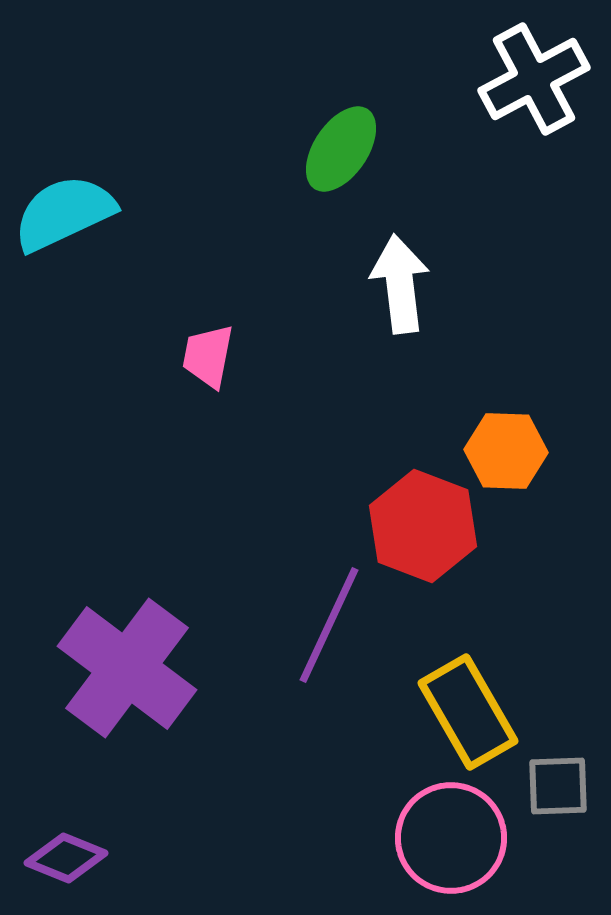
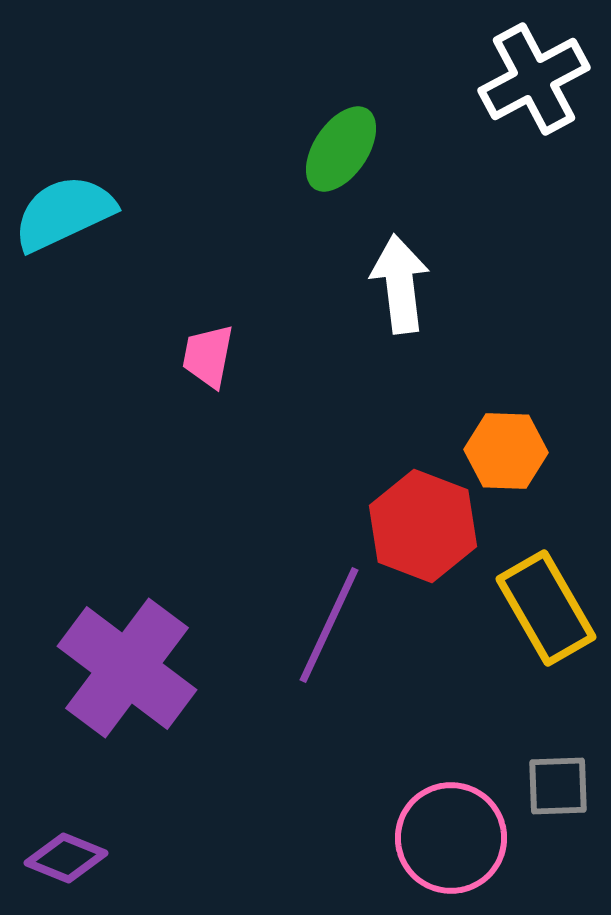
yellow rectangle: moved 78 px right, 104 px up
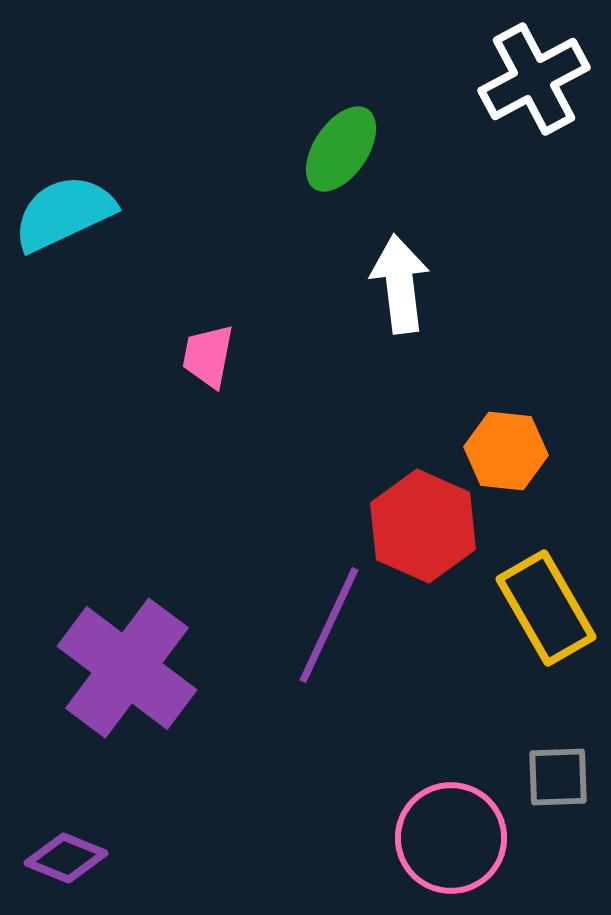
orange hexagon: rotated 4 degrees clockwise
red hexagon: rotated 3 degrees clockwise
gray square: moved 9 px up
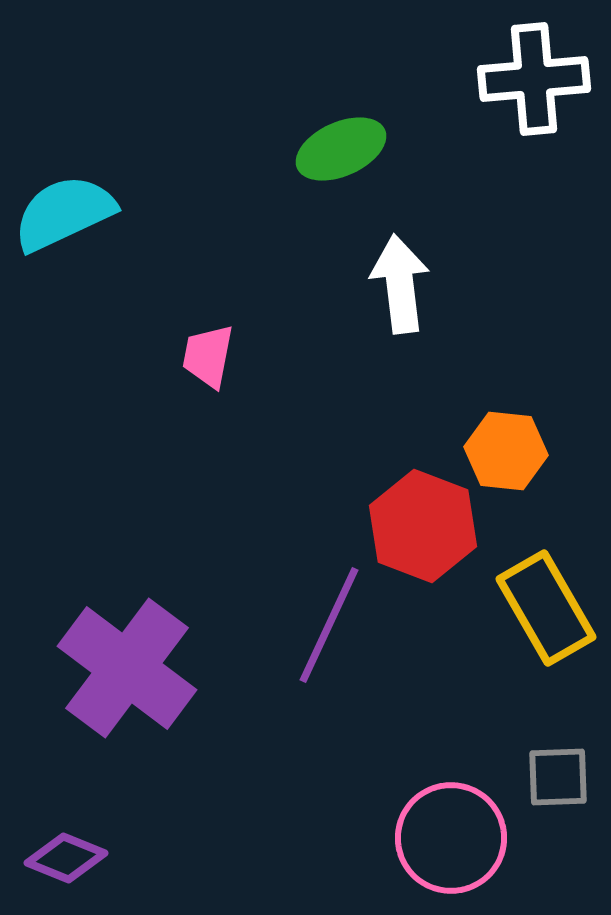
white cross: rotated 23 degrees clockwise
green ellipse: rotated 32 degrees clockwise
red hexagon: rotated 3 degrees counterclockwise
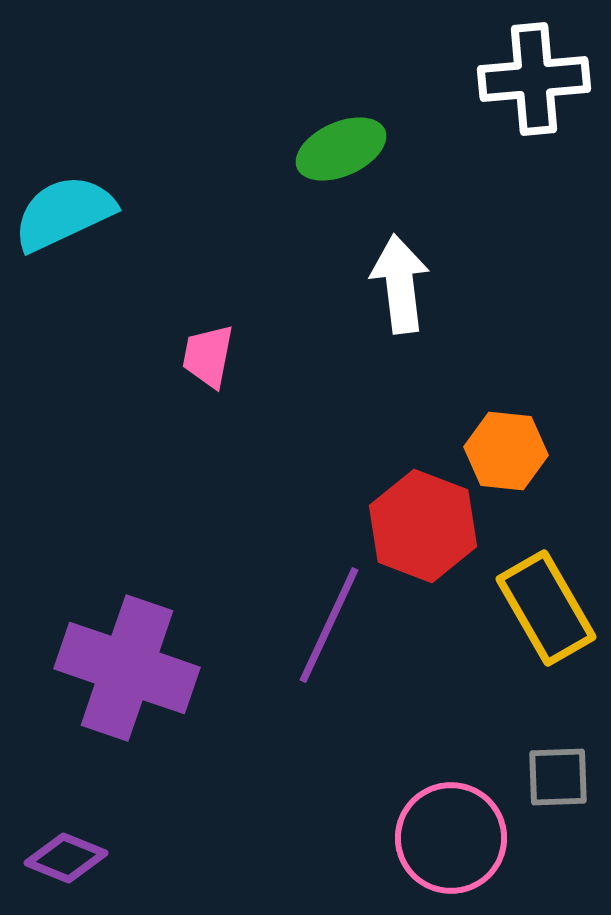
purple cross: rotated 18 degrees counterclockwise
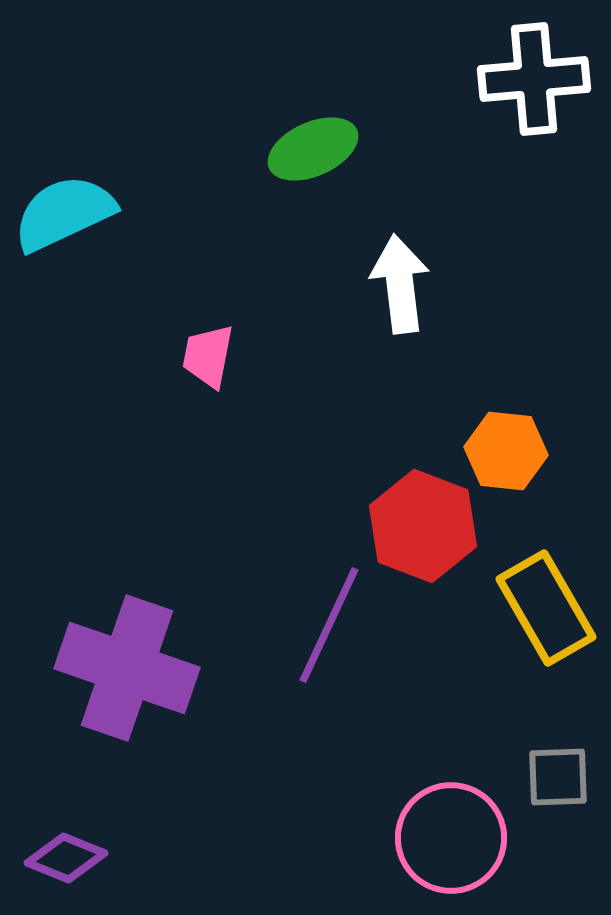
green ellipse: moved 28 px left
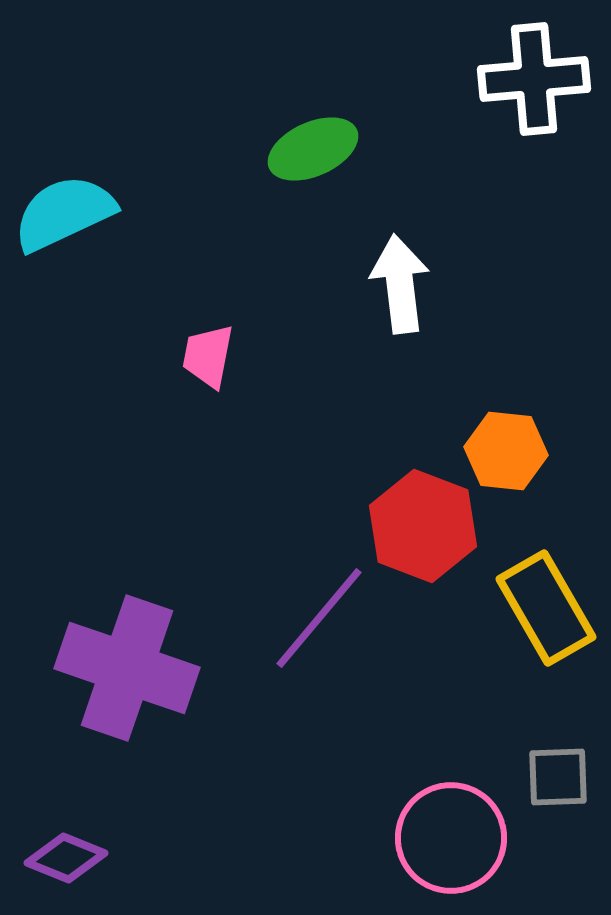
purple line: moved 10 px left, 7 px up; rotated 15 degrees clockwise
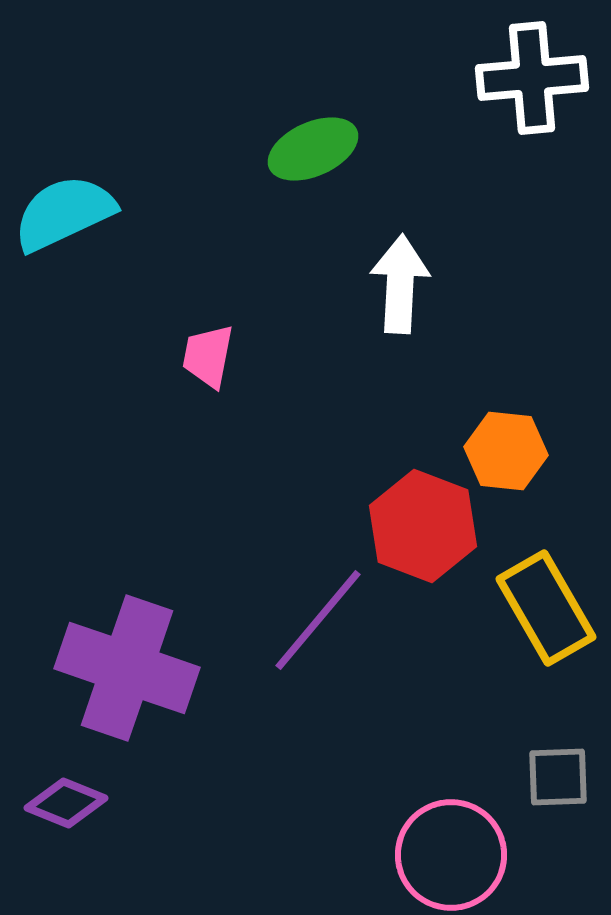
white cross: moved 2 px left, 1 px up
white arrow: rotated 10 degrees clockwise
purple line: moved 1 px left, 2 px down
pink circle: moved 17 px down
purple diamond: moved 55 px up
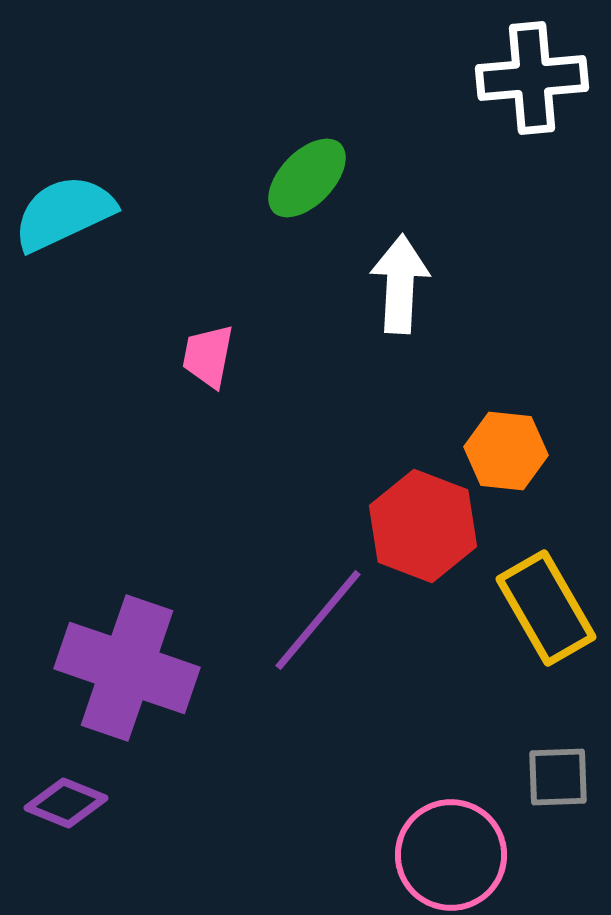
green ellipse: moved 6 px left, 29 px down; rotated 22 degrees counterclockwise
